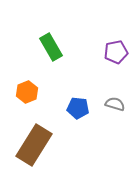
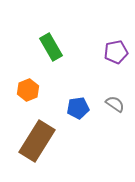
orange hexagon: moved 1 px right, 2 px up
gray semicircle: rotated 18 degrees clockwise
blue pentagon: rotated 15 degrees counterclockwise
brown rectangle: moved 3 px right, 4 px up
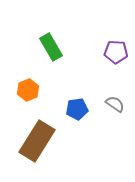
purple pentagon: rotated 15 degrees clockwise
blue pentagon: moved 1 px left, 1 px down
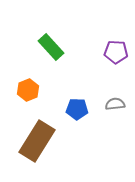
green rectangle: rotated 12 degrees counterclockwise
gray semicircle: rotated 42 degrees counterclockwise
blue pentagon: rotated 10 degrees clockwise
